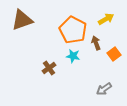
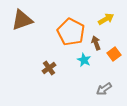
orange pentagon: moved 2 px left, 2 px down
cyan star: moved 11 px right, 4 px down; rotated 16 degrees clockwise
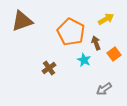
brown triangle: moved 1 px down
